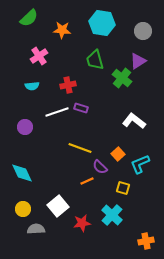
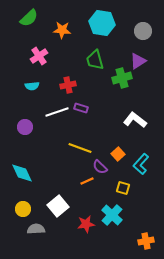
green cross: rotated 36 degrees clockwise
white L-shape: moved 1 px right, 1 px up
cyan L-shape: moved 1 px right; rotated 25 degrees counterclockwise
red star: moved 4 px right, 1 px down
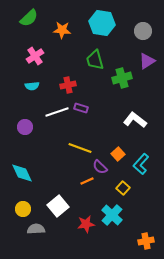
pink cross: moved 4 px left
purple triangle: moved 9 px right
yellow square: rotated 24 degrees clockwise
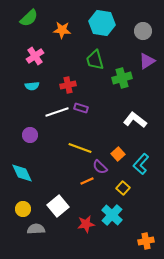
purple circle: moved 5 px right, 8 px down
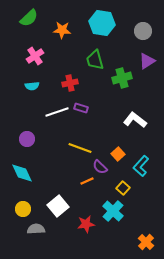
red cross: moved 2 px right, 2 px up
purple circle: moved 3 px left, 4 px down
cyan L-shape: moved 2 px down
cyan cross: moved 1 px right, 4 px up
orange cross: moved 1 px down; rotated 35 degrees counterclockwise
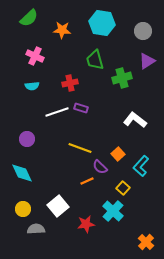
pink cross: rotated 30 degrees counterclockwise
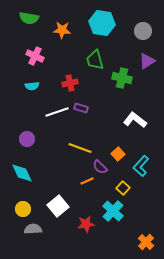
green semicircle: rotated 54 degrees clockwise
green cross: rotated 30 degrees clockwise
gray semicircle: moved 3 px left
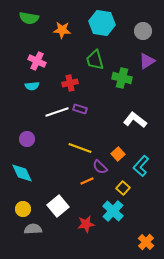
pink cross: moved 2 px right, 5 px down
purple rectangle: moved 1 px left, 1 px down
